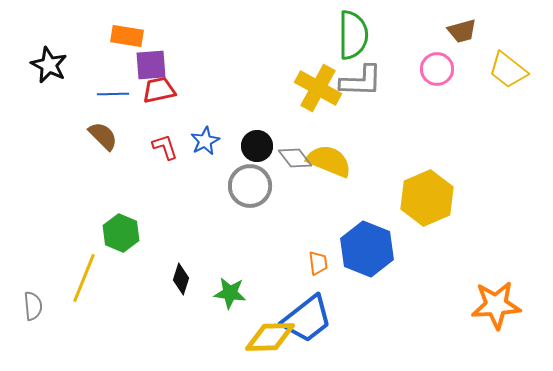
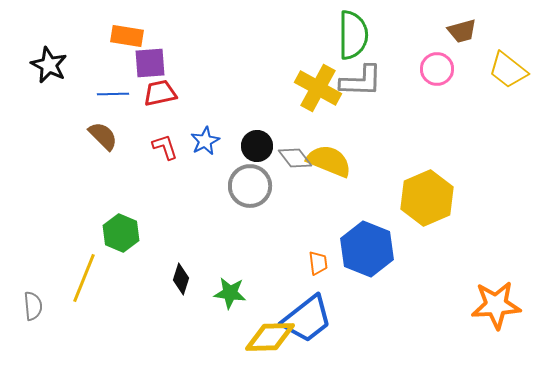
purple square: moved 1 px left, 2 px up
red trapezoid: moved 1 px right, 3 px down
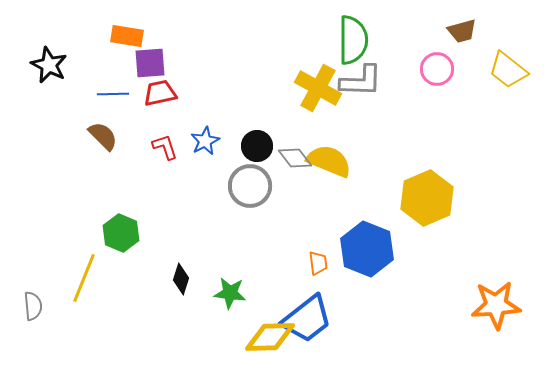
green semicircle: moved 5 px down
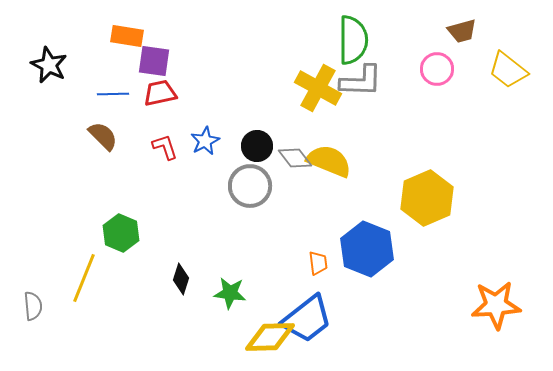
purple square: moved 4 px right, 2 px up; rotated 12 degrees clockwise
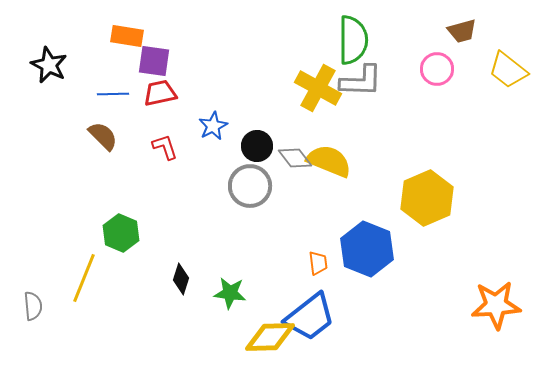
blue star: moved 8 px right, 15 px up
blue trapezoid: moved 3 px right, 2 px up
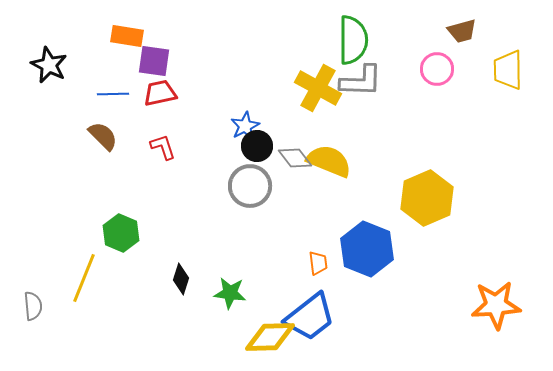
yellow trapezoid: rotated 51 degrees clockwise
blue star: moved 32 px right
red L-shape: moved 2 px left
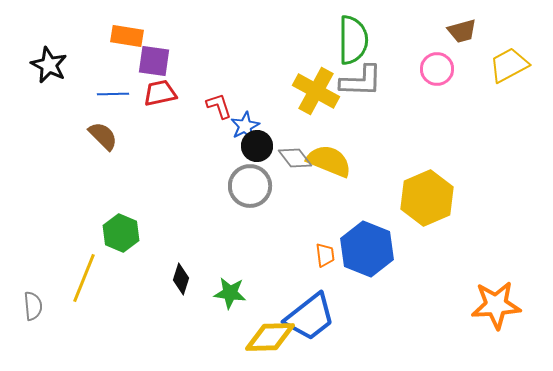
yellow trapezoid: moved 1 px right, 5 px up; rotated 63 degrees clockwise
yellow cross: moved 2 px left, 3 px down
red L-shape: moved 56 px right, 41 px up
orange trapezoid: moved 7 px right, 8 px up
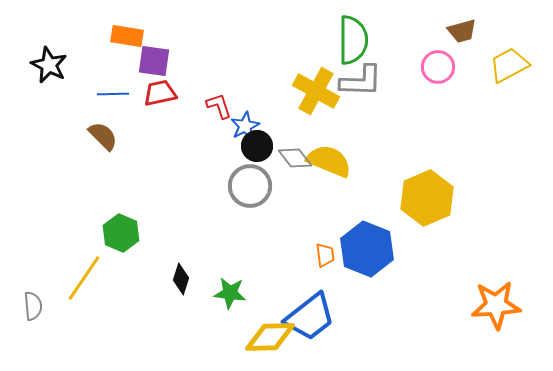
pink circle: moved 1 px right, 2 px up
yellow line: rotated 12 degrees clockwise
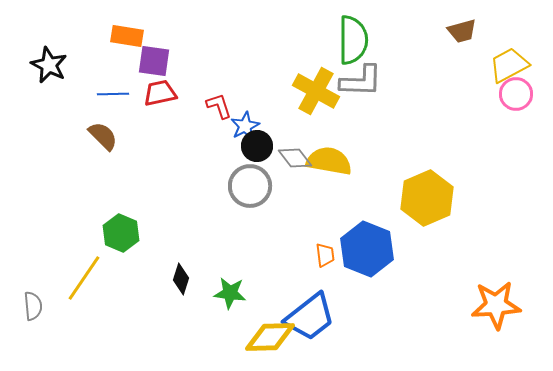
pink circle: moved 78 px right, 27 px down
yellow semicircle: rotated 12 degrees counterclockwise
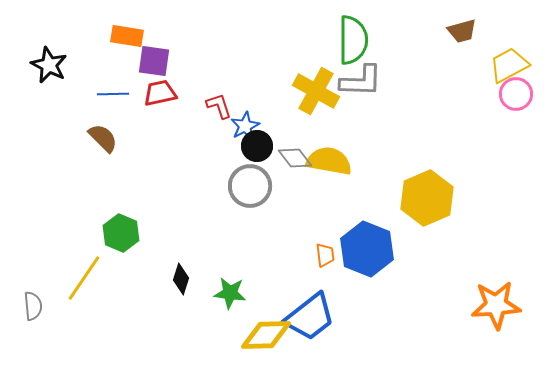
brown semicircle: moved 2 px down
yellow diamond: moved 4 px left, 2 px up
